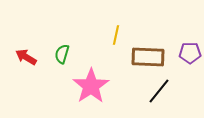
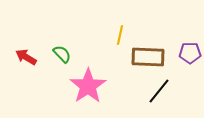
yellow line: moved 4 px right
green semicircle: rotated 120 degrees clockwise
pink star: moved 3 px left
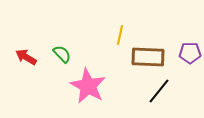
pink star: rotated 9 degrees counterclockwise
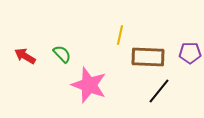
red arrow: moved 1 px left, 1 px up
pink star: moved 1 px right, 1 px up; rotated 9 degrees counterclockwise
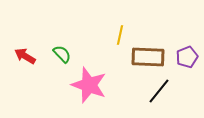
purple pentagon: moved 3 px left, 4 px down; rotated 20 degrees counterclockwise
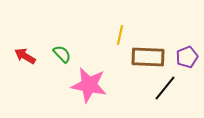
pink star: rotated 9 degrees counterclockwise
black line: moved 6 px right, 3 px up
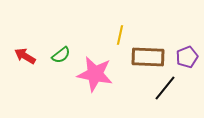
green semicircle: moved 1 px left, 1 px down; rotated 96 degrees clockwise
pink star: moved 6 px right, 11 px up
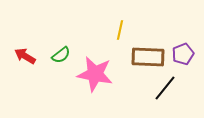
yellow line: moved 5 px up
purple pentagon: moved 4 px left, 3 px up
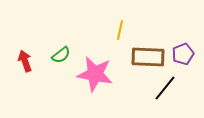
red arrow: moved 5 px down; rotated 40 degrees clockwise
